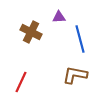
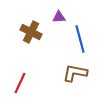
brown L-shape: moved 2 px up
red line: moved 1 px left, 1 px down
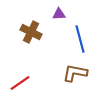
purple triangle: moved 3 px up
red line: rotated 30 degrees clockwise
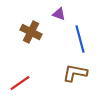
purple triangle: rotated 24 degrees clockwise
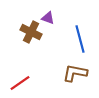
purple triangle: moved 11 px left, 4 px down
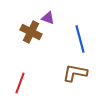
red line: rotated 35 degrees counterclockwise
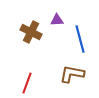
purple triangle: moved 9 px right, 2 px down; rotated 24 degrees counterclockwise
brown L-shape: moved 3 px left, 1 px down
red line: moved 7 px right
